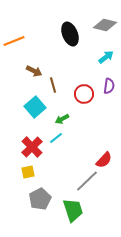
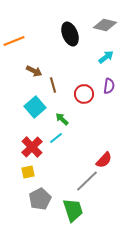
green arrow: rotated 72 degrees clockwise
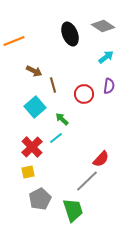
gray diamond: moved 2 px left, 1 px down; rotated 20 degrees clockwise
red semicircle: moved 3 px left, 1 px up
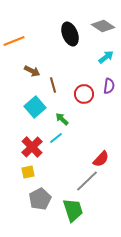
brown arrow: moved 2 px left
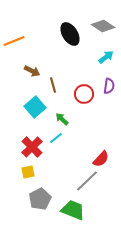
black ellipse: rotated 10 degrees counterclockwise
green trapezoid: rotated 50 degrees counterclockwise
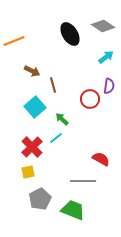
red circle: moved 6 px right, 5 px down
red semicircle: rotated 102 degrees counterclockwise
gray line: moved 4 px left; rotated 45 degrees clockwise
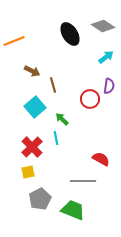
cyan line: rotated 64 degrees counterclockwise
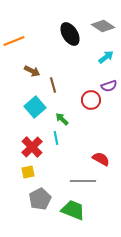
purple semicircle: rotated 63 degrees clockwise
red circle: moved 1 px right, 1 px down
